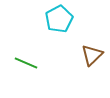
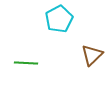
green line: rotated 20 degrees counterclockwise
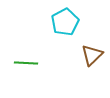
cyan pentagon: moved 6 px right, 3 px down
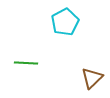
brown triangle: moved 23 px down
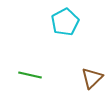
green line: moved 4 px right, 12 px down; rotated 10 degrees clockwise
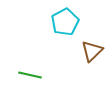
brown triangle: moved 27 px up
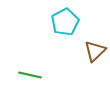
brown triangle: moved 3 px right
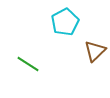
green line: moved 2 px left, 11 px up; rotated 20 degrees clockwise
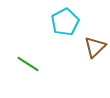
brown triangle: moved 4 px up
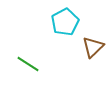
brown triangle: moved 2 px left
